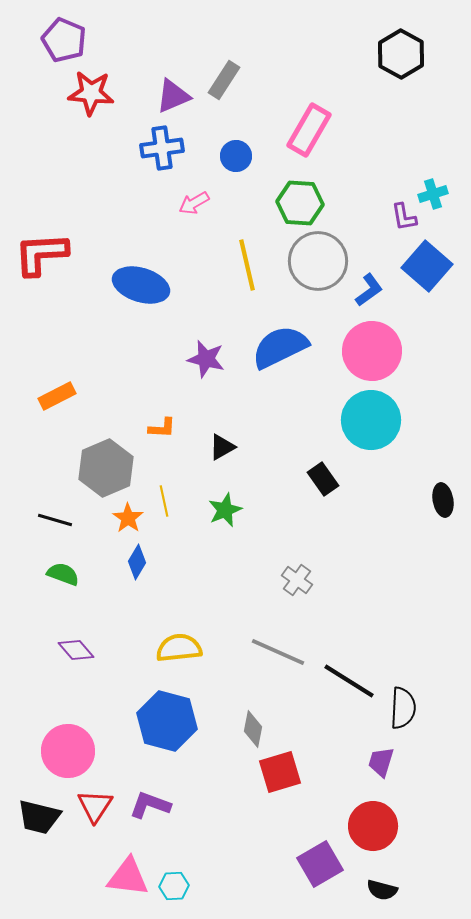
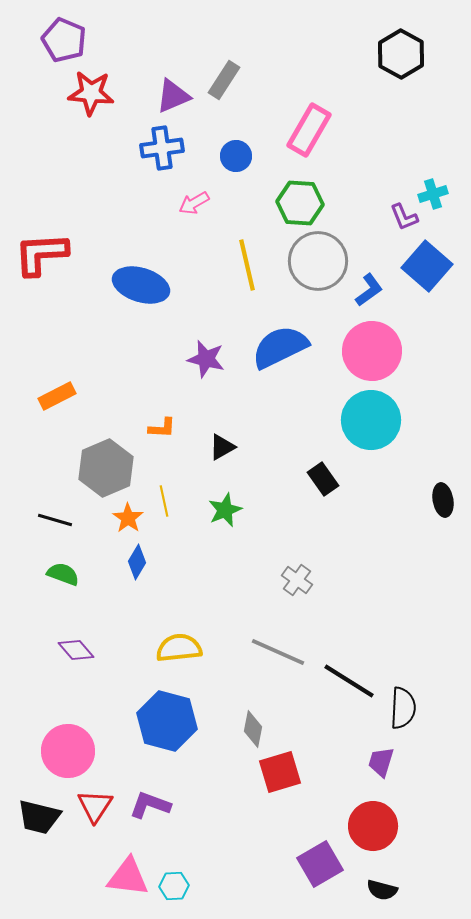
purple L-shape at (404, 217): rotated 12 degrees counterclockwise
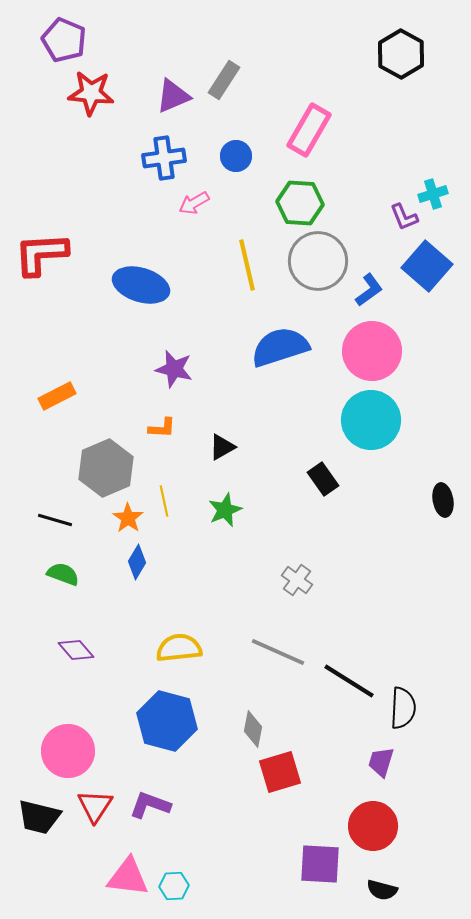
blue cross at (162, 148): moved 2 px right, 10 px down
blue semicircle at (280, 347): rotated 8 degrees clockwise
purple star at (206, 359): moved 32 px left, 10 px down
purple square at (320, 864): rotated 33 degrees clockwise
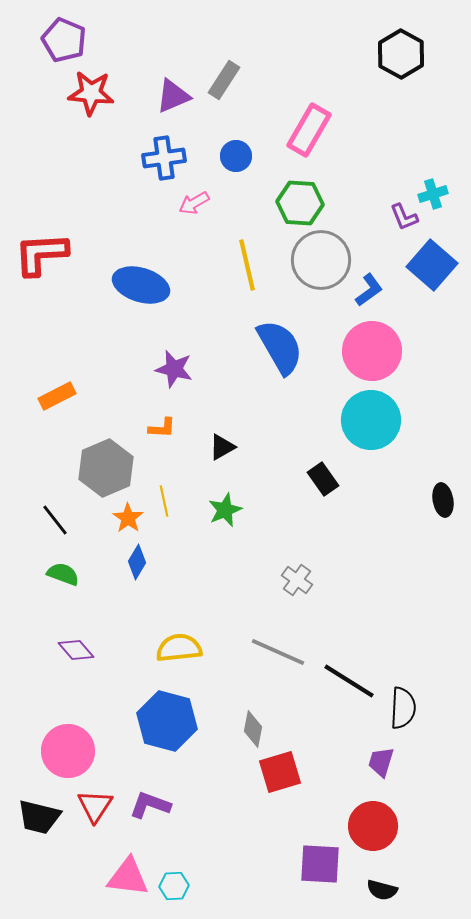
gray circle at (318, 261): moved 3 px right, 1 px up
blue square at (427, 266): moved 5 px right, 1 px up
blue semicircle at (280, 347): rotated 78 degrees clockwise
black line at (55, 520): rotated 36 degrees clockwise
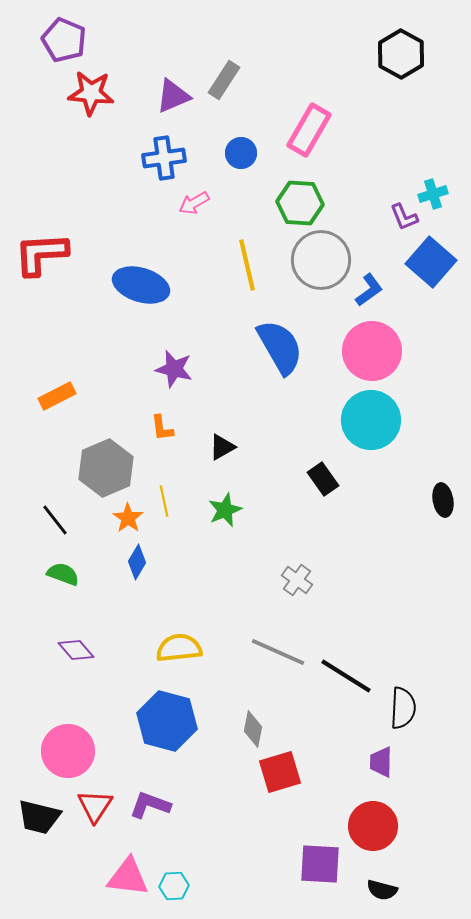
blue circle at (236, 156): moved 5 px right, 3 px up
blue square at (432, 265): moved 1 px left, 3 px up
orange L-shape at (162, 428): rotated 80 degrees clockwise
black line at (349, 681): moved 3 px left, 5 px up
purple trapezoid at (381, 762): rotated 16 degrees counterclockwise
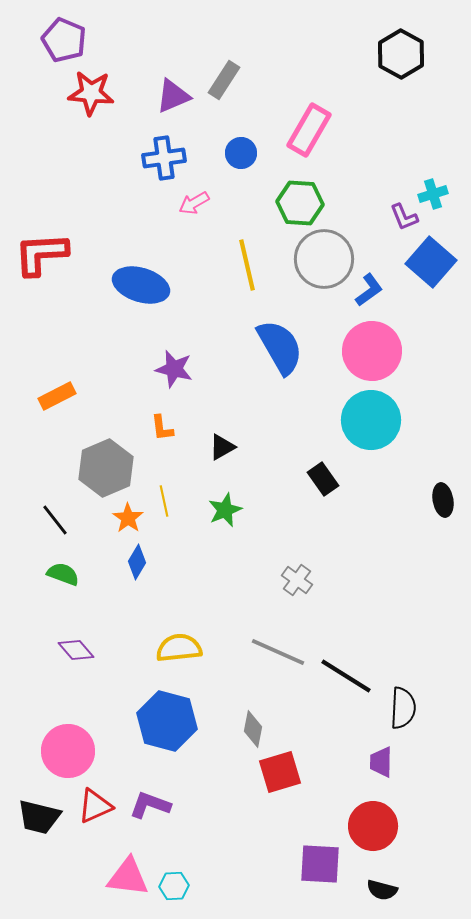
gray circle at (321, 260): moved 3 px right, 1 px up
red triangle at (95, 806): rotated 33 degrees clockwise
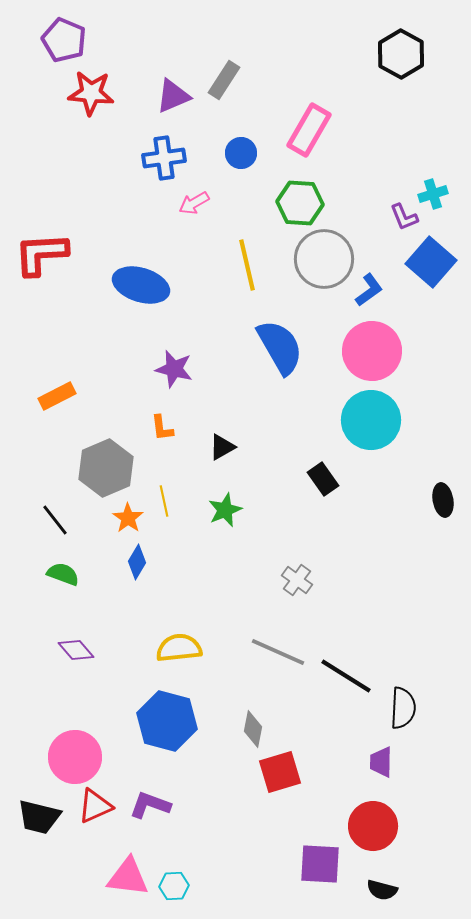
pink circle at (68, 751): moved 7 px right, 6 px down
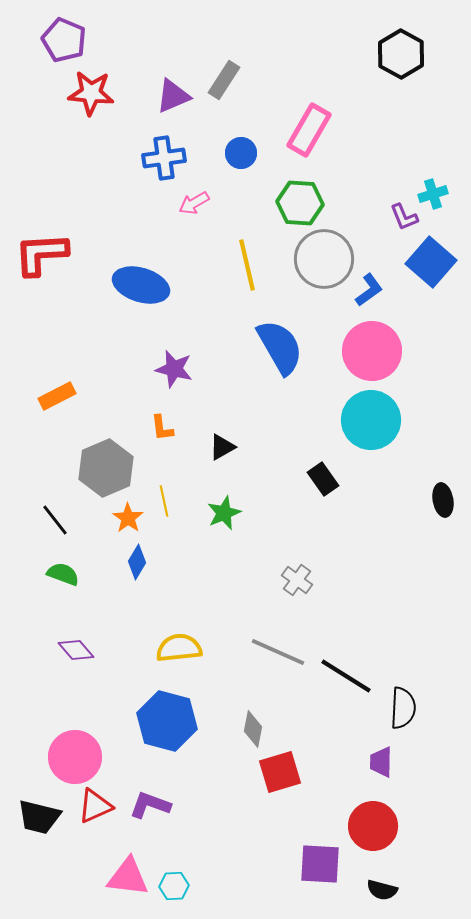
green star at (225, 510): moved 1 px left, 3 px down
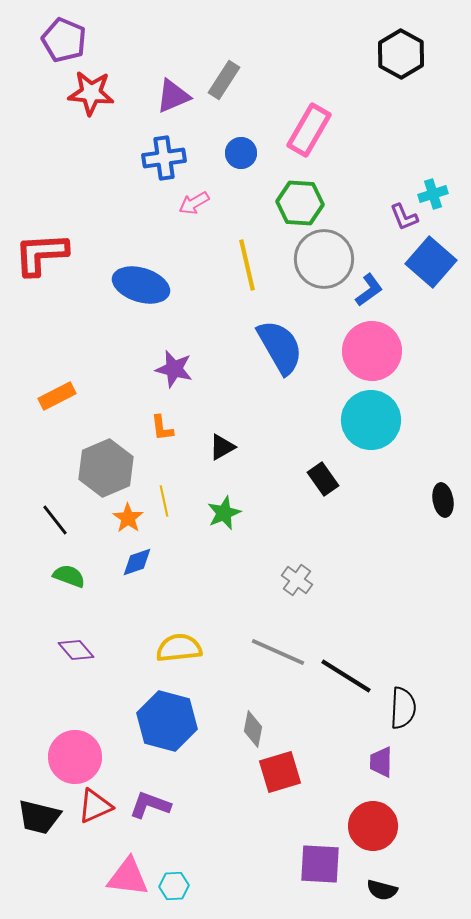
blue diamond at (137, 562): rotated 40 degrees clockwise
green semicircle at (63, 574): moved 6 px right, 2 px down
